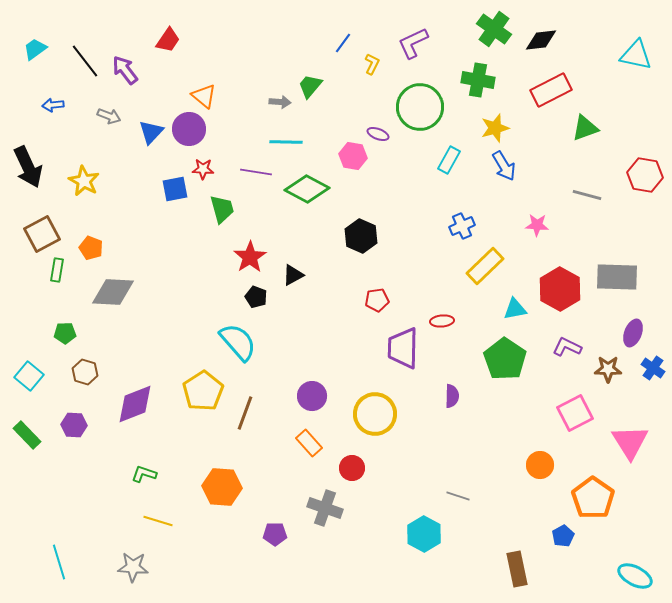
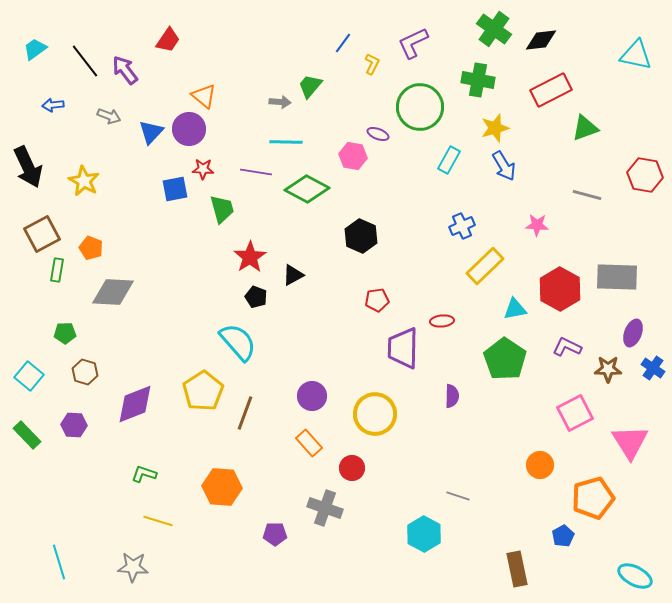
orange pentagon at (593, 498): rotated 21 degrees clockwise
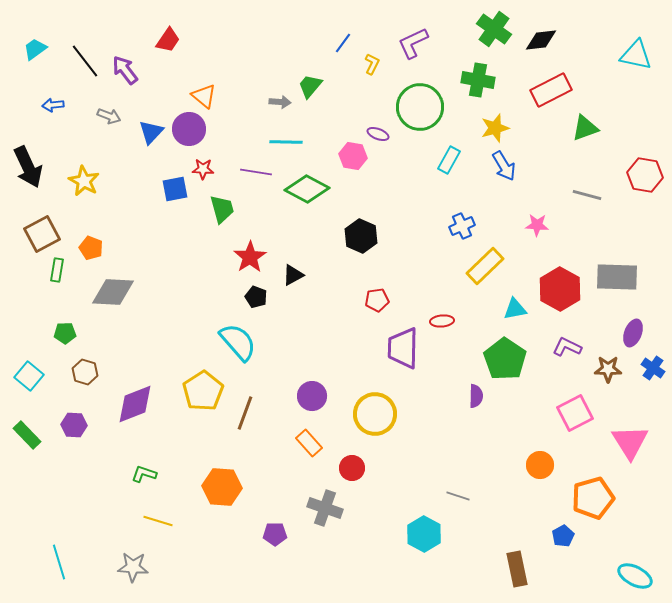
purple semicircle at (452, 396): moved 24 px right
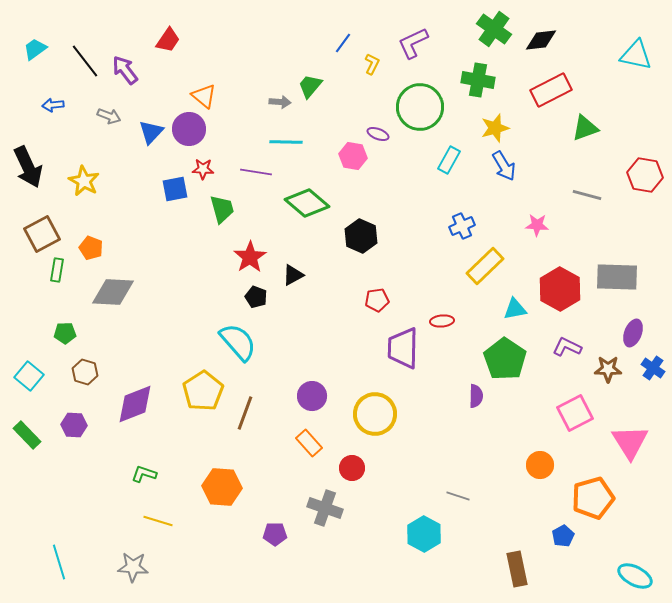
green diamond at (307, 189): moved 14 px down; rotated 12 degrees clockwise
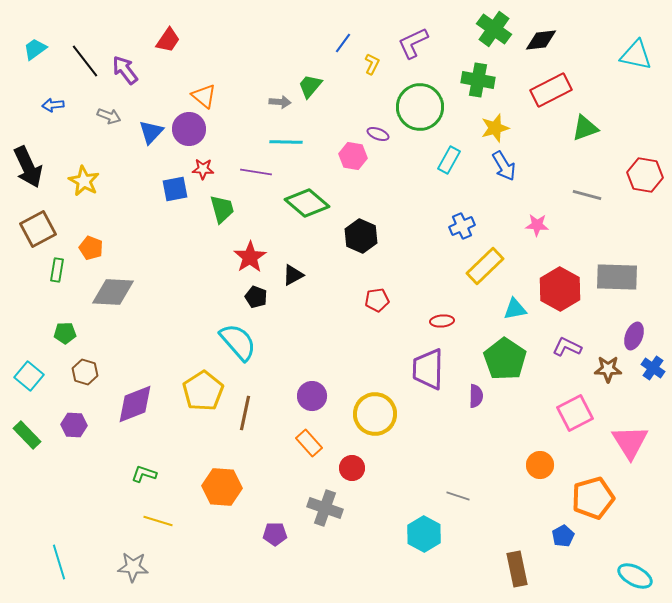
brown square at (42, 234): moved 4 px left, 5 px up
purple ellipse at (633, 333): moved 1 px right, 3 px down
purple trapezoid at (403, 348): moved 25 px right, 21 px down
brown line at (245, 413): rotated 8 degrees counterclockwise
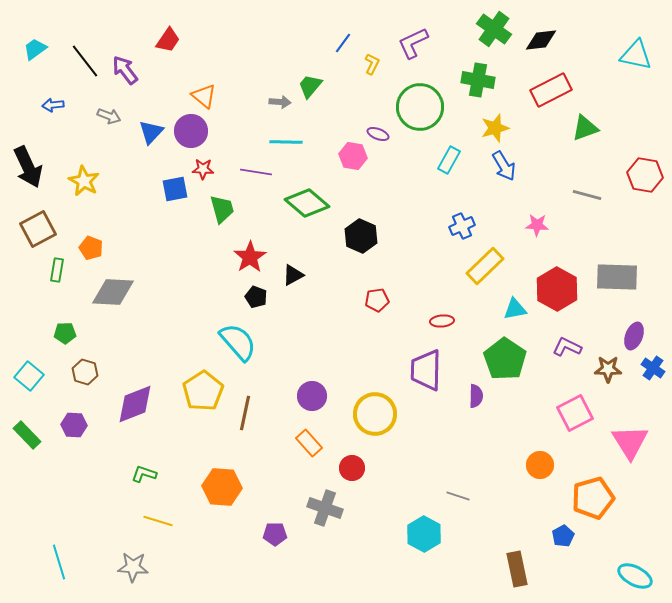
purple circle at (189, 129): moved 2 px right, 2 px down
red hexagon at (560, 289): moved 3 px left
purple trapezoid at (428, 369): moved 2 px left, 1 px down
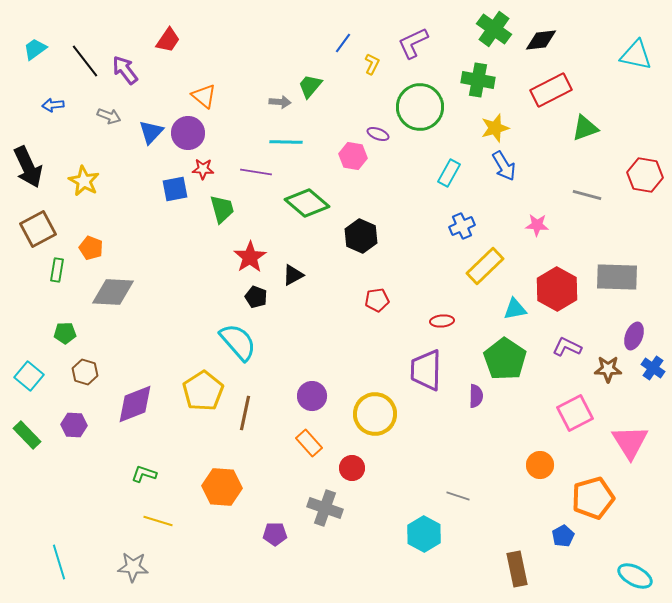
purple circle at (191, 131): moved 3 px left, 2 px down
cyan rectangle at (449, 160): moved 13 px down
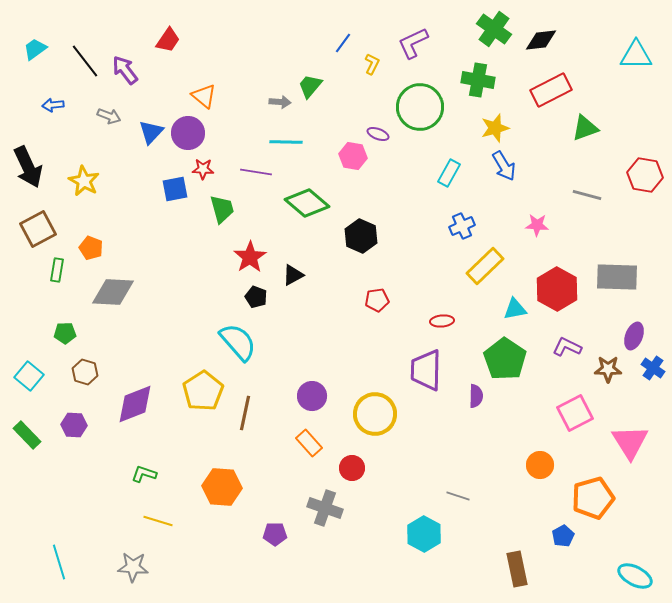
cyan triangle at (636, 55): rotated 12 degrees counterclockwise
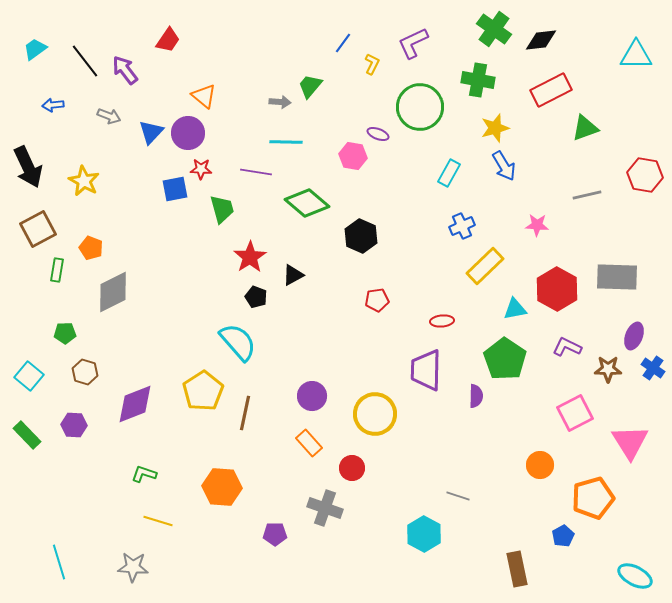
red star at (203, 169): moved 2 px left
gray line at (587, 195): rotated 28 degrees counterclockwise
gray diamond at (113, 292): rotated 30 degrees counterclockwise
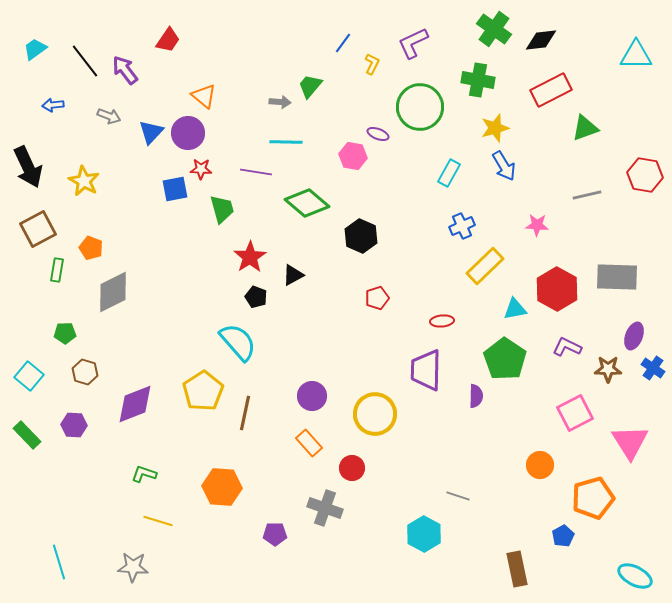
red pentagon at (377, 300): moved 2 px up; rotated 10 degrees counterclockwise
